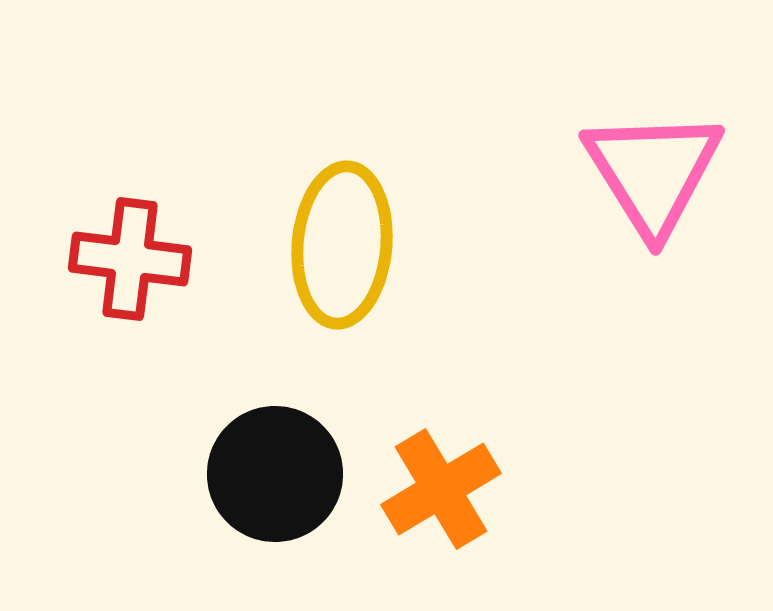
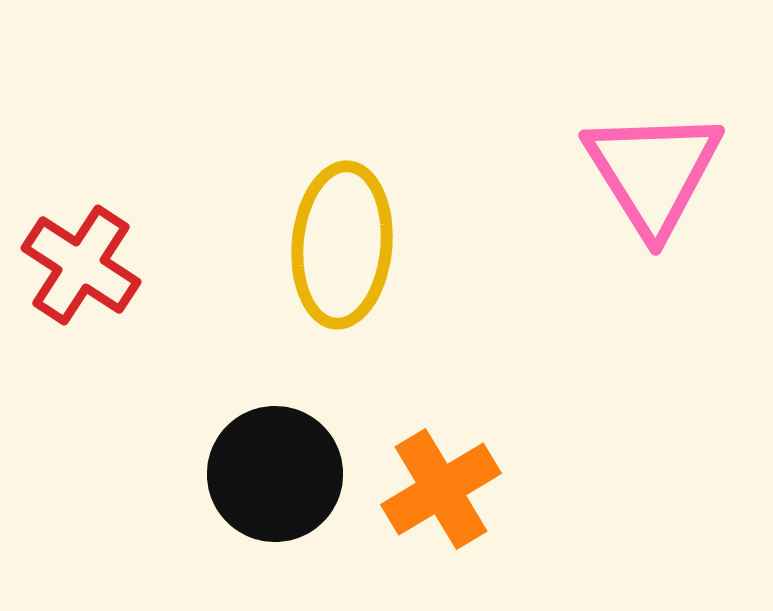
red cross: moved 49 px left, 6 px down; rotated 26 degrees clockwise
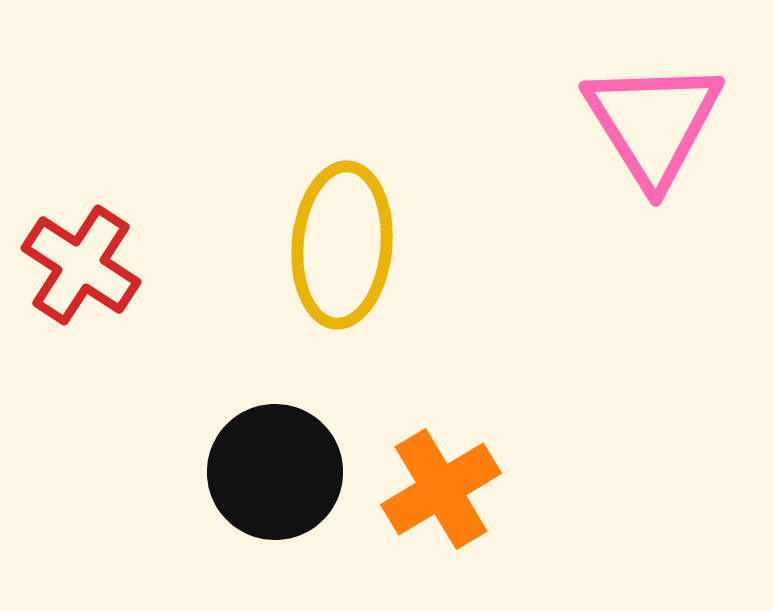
pink triangle: moved 49 px up
black circle: moved 2 px up
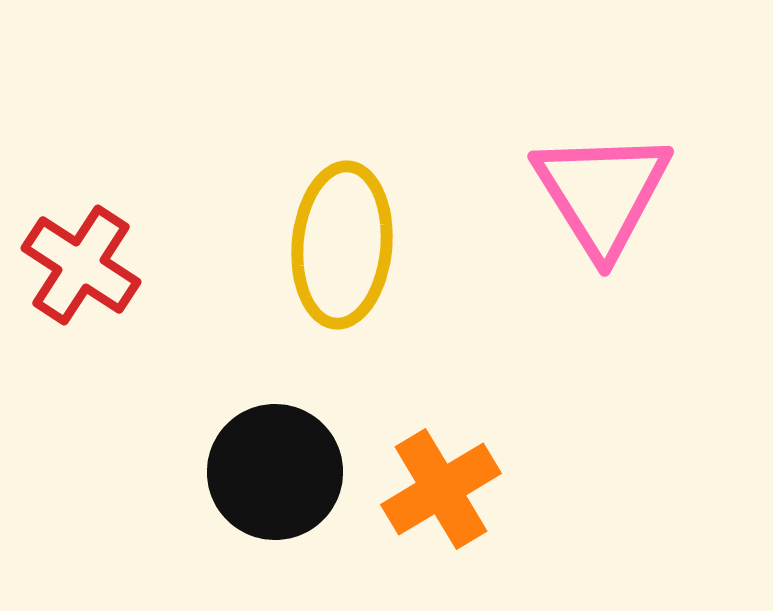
pink triangle: moved 51 px left, 70 px down
